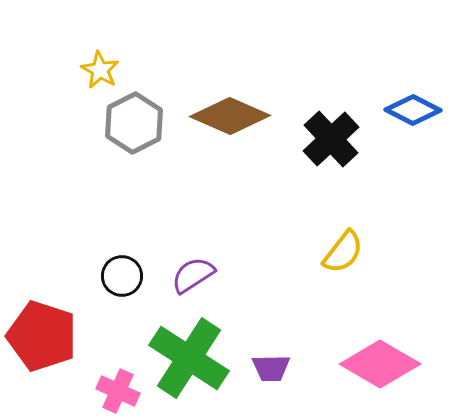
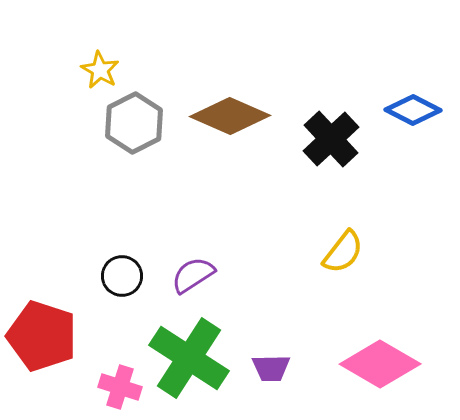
pink cross: moved 2 px right, 4 px up; rotated 6 degrees counterclockwise
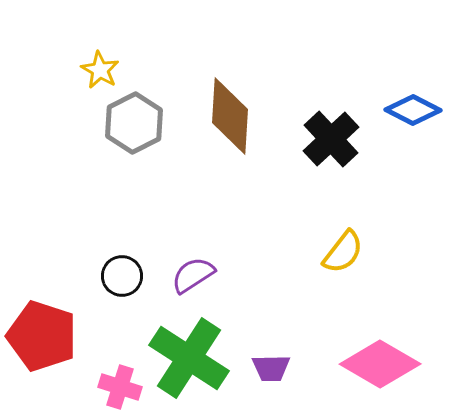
brown diamond: rotated 70 degrees clockwise
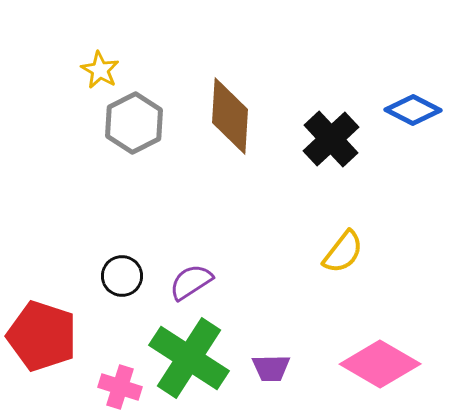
purple semicircle: moved 2 px left, 7 px down
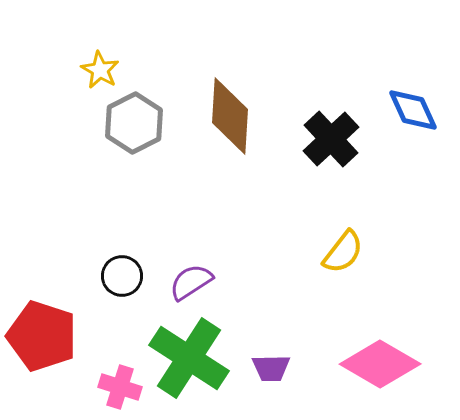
blue diamond: rotated 38 degrees clockwise
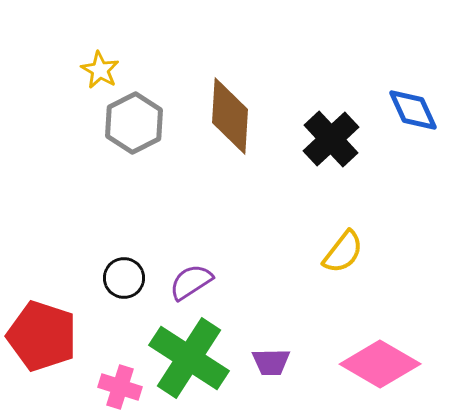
black circle: moved 2 px right, 2 px down
purple trapezoid: moved 6 px up
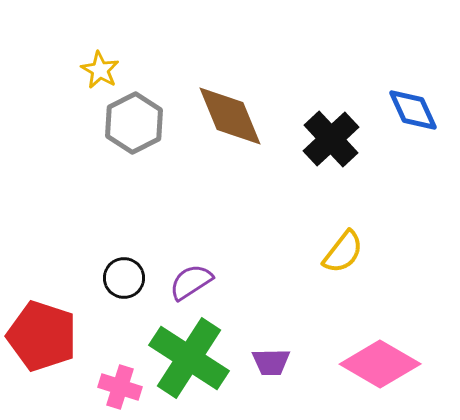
brown diamond: rotated 26 degrees counterclockwise
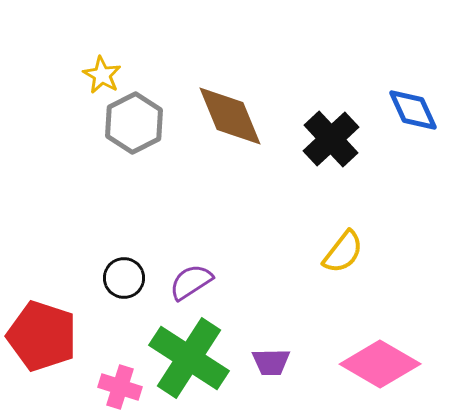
yellow star: moved 2 px right, 5 px down
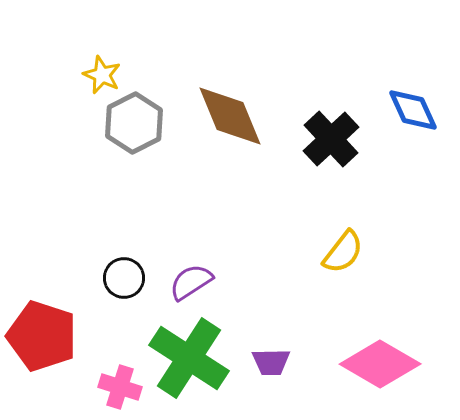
yellow star: rotated 6 degrees counterclockwise
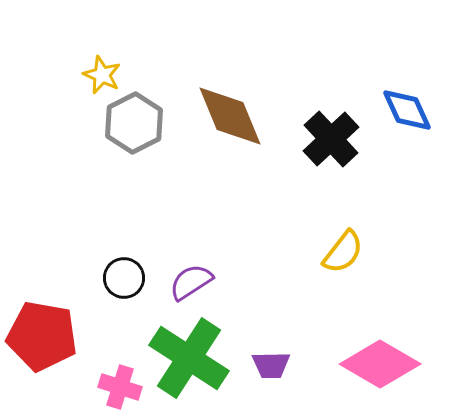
blue diamond: moved 6 px left
red pentagon: rotated 8 degrees counterclockwise
purple trapezoid: moved 3 px down
